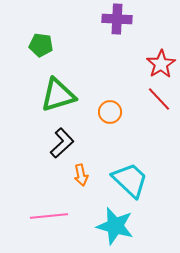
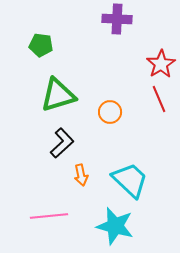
red line: rotated 20 degrees clockwise
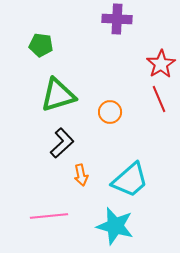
cyan trapezoid: rotated 96 degrees clockwise
